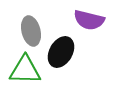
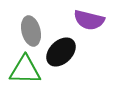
black ellipse: rotated 16 degrees clockwise
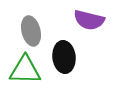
black ellipse: moved 3 px right, 5 px down; rotated 52 degrees counterclockwise
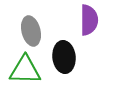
purple semicircle: rotated 104 degrees counterclockwise
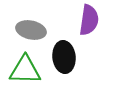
purple semicircle: rotated 8 degrees clockwise
gray ellipse: moved 1 px up; rotated 64 degrees counterclockwise
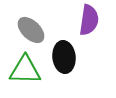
gray ellipse: rotated 32 degrees clockwise
